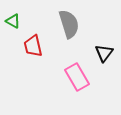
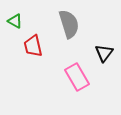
green triangle: moved 2 px right
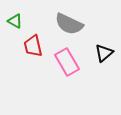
gray semicircle: rotated 132 degrees clockwise
black triangle: rotated 12 degrees clockwise
pink rectangle: moved 10 px left, 15 px up
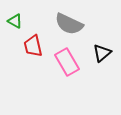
black triangle: moved 2 px left
